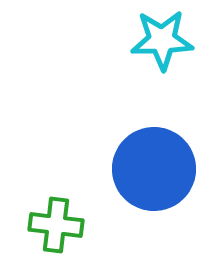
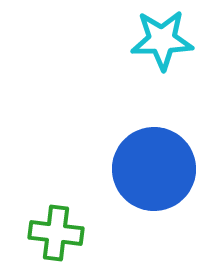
green cross: moved 8 px down
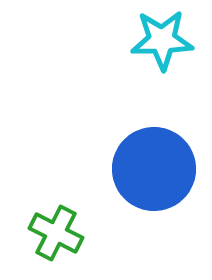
green cross: rotated 20 degrees clockwise
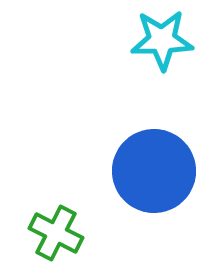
blue circle: moved 2 px down
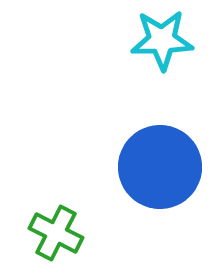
blue circle: moved 6 px right, 4 px up
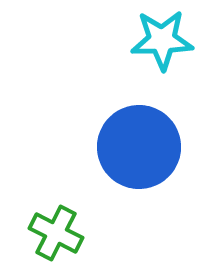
blue circle: moved 21 px left, 20 px up
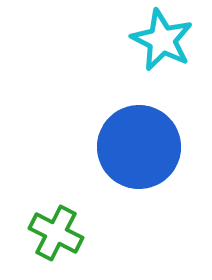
cyan star: rotated 28 degrees clockwise
